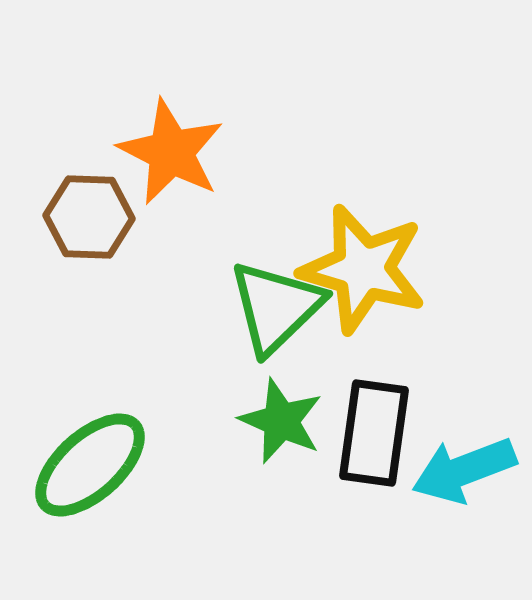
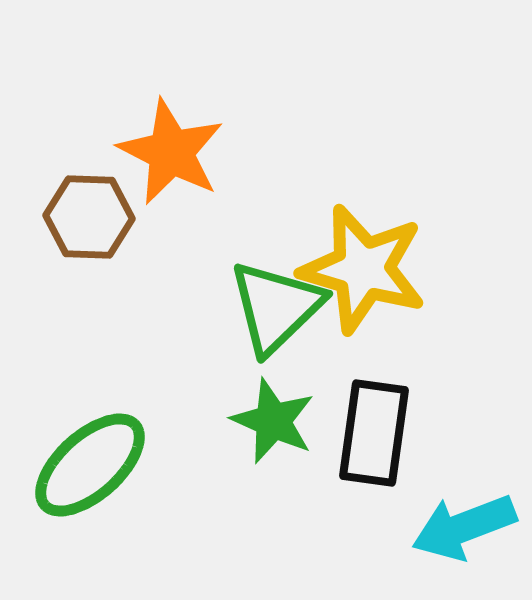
green star: moved 8 px left
cyan arrow: moved 57 px down
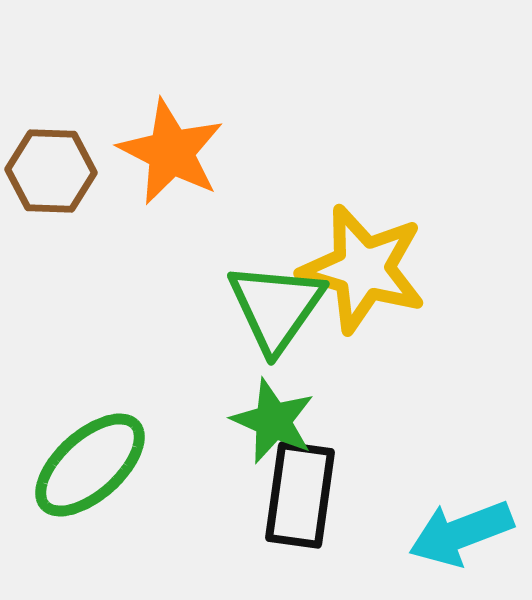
brown hexagon: moved 38 px left, 46 px up
green triangle: rotated 11 degrees counterclockwise
black rectangle: moved 74 px left, 62 px down
cyan arrow: moved 3 px left, 6 px down
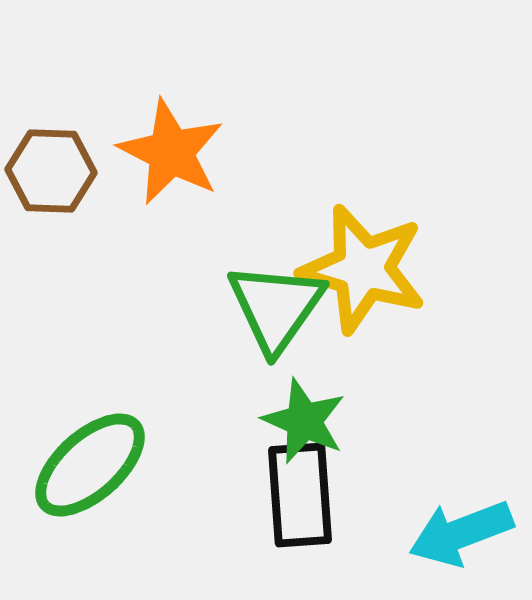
green star: moved 31 px right
black rectangle: rotated 12 degrees counterclockwise
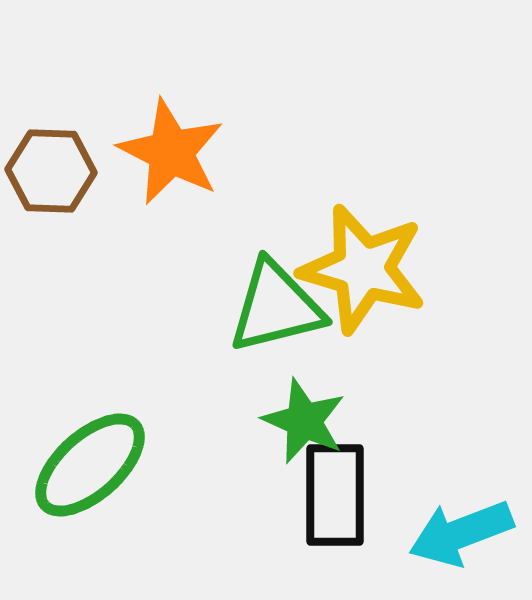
green triangle: rotated 41 degrees clockwise
black rectangle: moved 35 px right; rotated 4 degrees clockwise
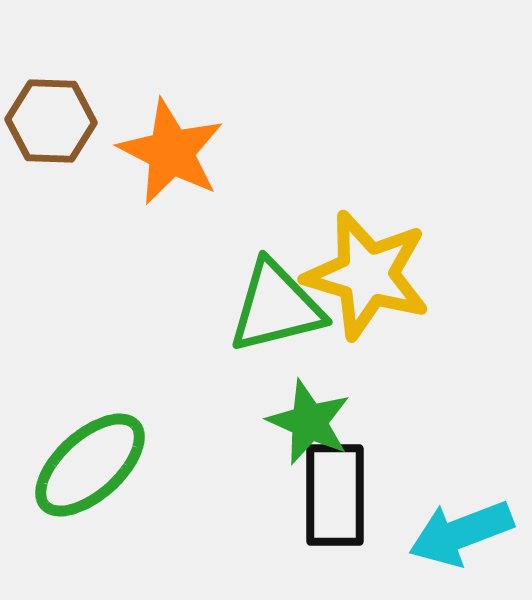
brown hexagon: moved 50 px up
yellow star: moved 4 px right, 6 px down
green star: moved 5 px right, 1 px down
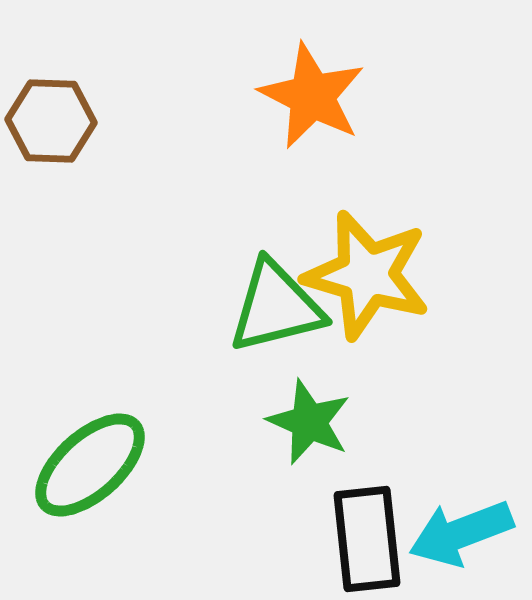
orange star: moved 141 px right, 56 px up
black rectangle: moved 32 px right, 44 px down; rotated 6 degrees counterclockwise
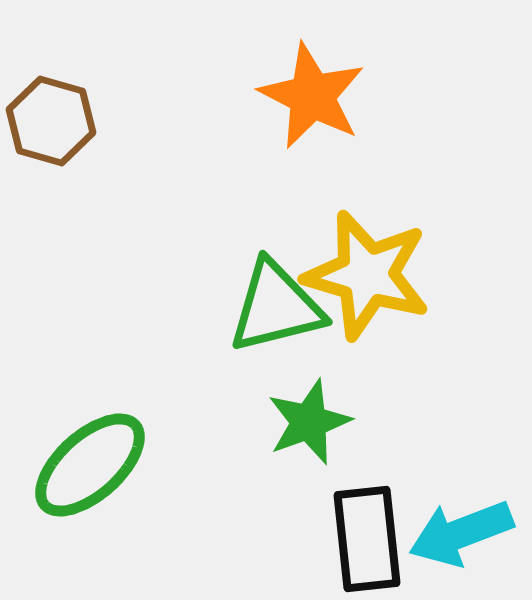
brown hexagon: rotated 14 degrees clockwise
green star: rotated 28 degrees clockwise
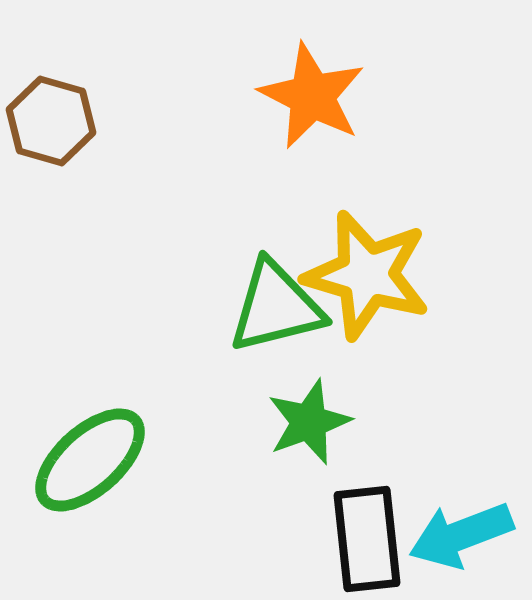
green ellipse: moved 5 px up
cyan arrow: moved 2 px down
